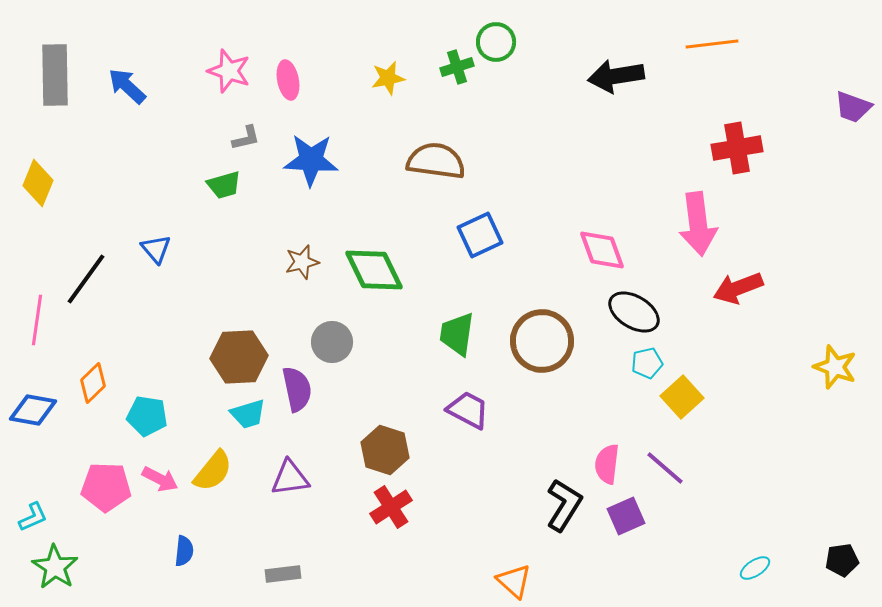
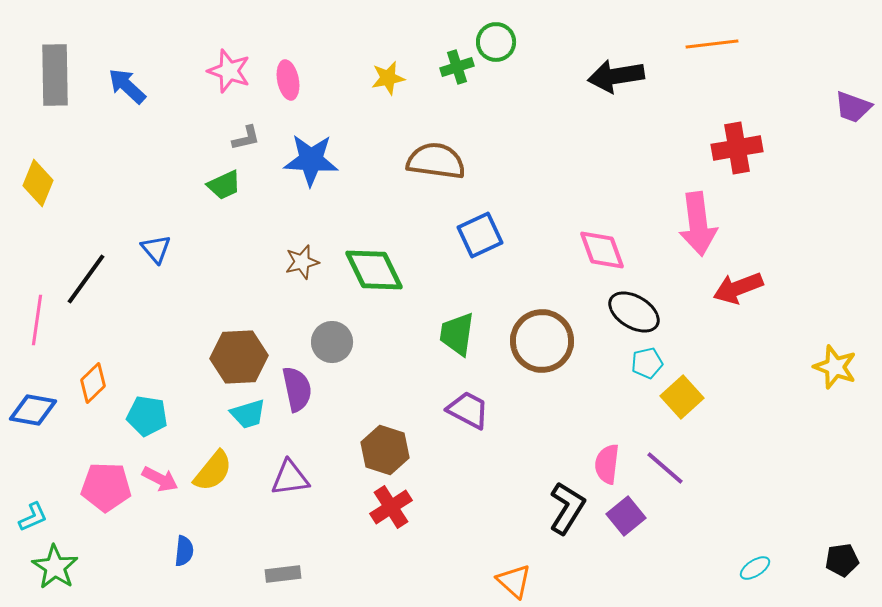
green trapezoid at (224, 185): rotated 9 degrees counterclockwise
black L-shape at (564, 505): moved 3 px right, 3 px down
purple square at (626, 516): rotated 15 degrees counterclockwise
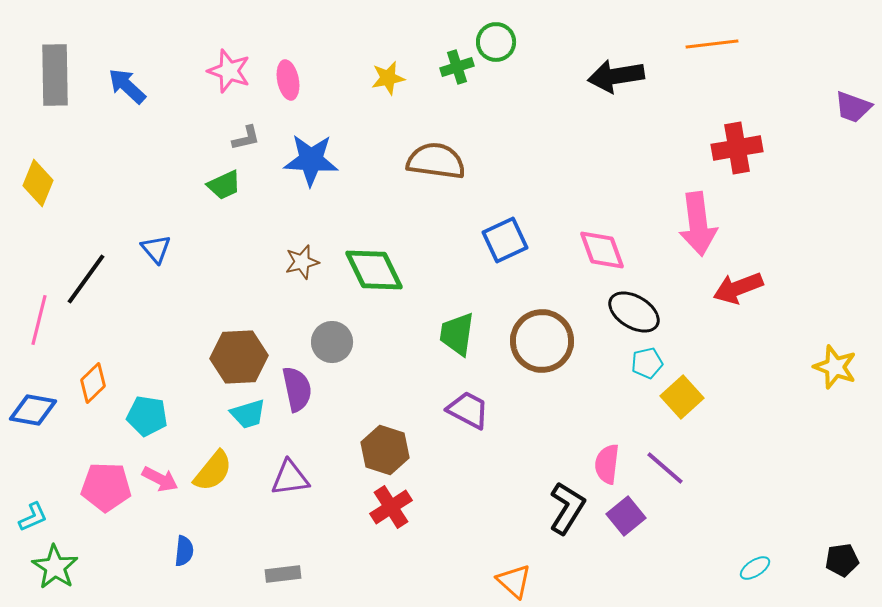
blue square at (480, 235): moved 25 px right, 5 px down
pink line at (37, 320): moved 2 px right; rotated 6 degrees clockwise
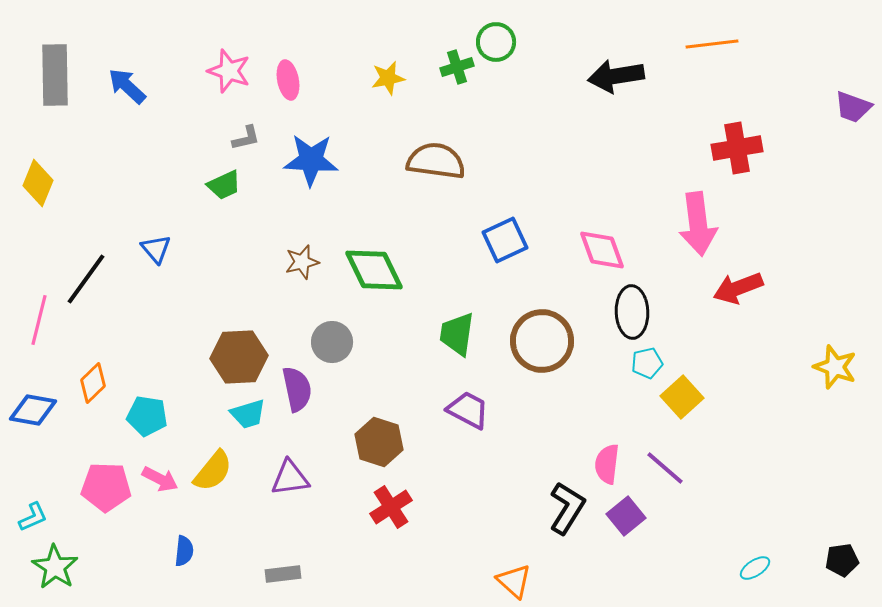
black ellipse at (634, 312): moved 2 px left; rotated 57 degrees clockwise
brown hexagon at (385, 450): moved 6 px left, 8 px up
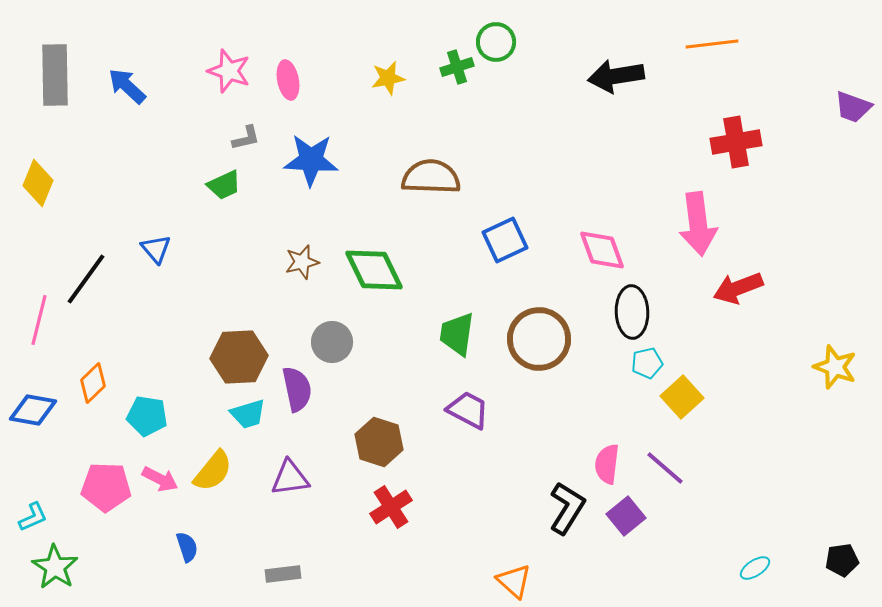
red cross at (737, 148): moved 1 px left, 6 px up
brown semicircle at (436, 161): moved 5 px left, 16 px down; rotated 6 degrees counterclockwise
brown circle at (542, 341): moved 3 px left, 2 px up
blue semicircle at (184, 551): moved 3 px right, 4 px up; rotated 24 degrees counterclockwise
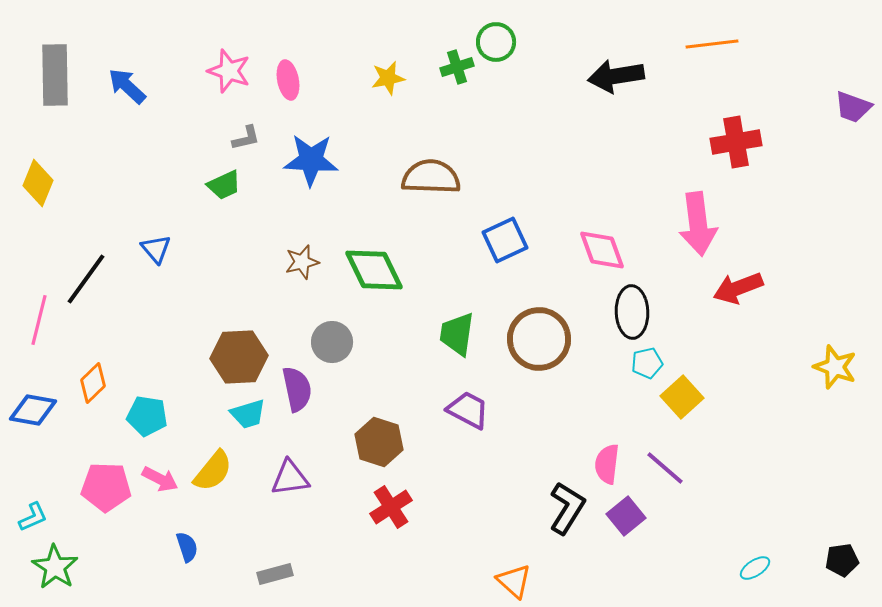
gray rectangle at (283, 574): moved 8 px left; rotated 8 degrees counterclockwise
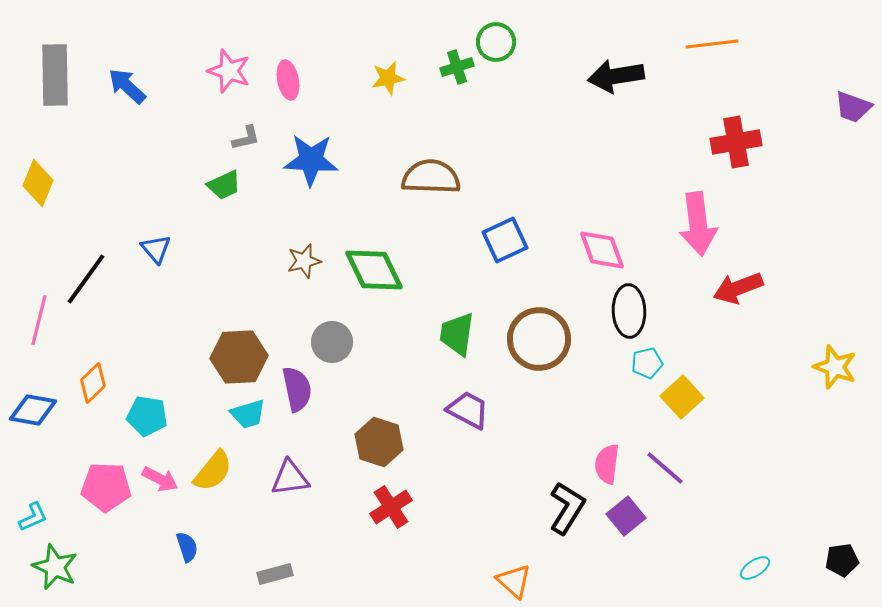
brown star at (302, 262): moved 2 px right, 1 px up
black ellipse at (632, 312): moved 3 px left, 1 px up
green star at (55, 567): rotated 9 degrees counterclockwise
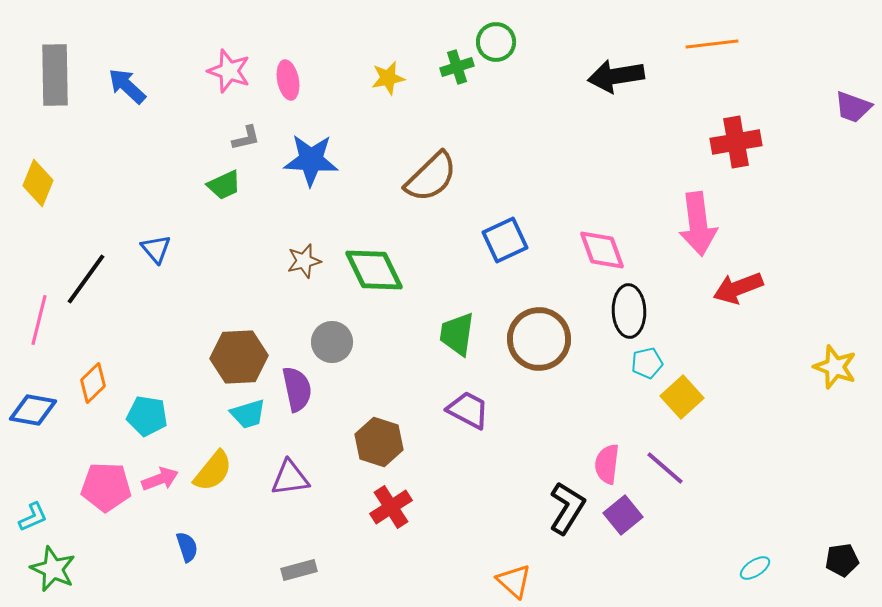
brown semicircle at (431, 177): rotated 134 degrees clockwise
pink arrow at (160, 479): rotated 48 degrees counterclockwise
purple square at (626, 516): moved 3 px left, 1 px up
green star at (55, 567): moved 2 px left, 2 px down
gray rectangle at (275, 574): moved 24 px right, 4 px up
